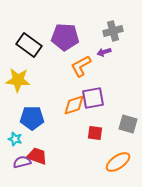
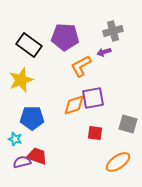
yellow star: moved 3 px right; rotated 25 degrees counterclockwise
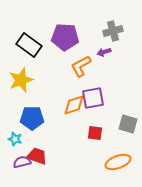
orange ellipse: rotated 15 degrees clockwise
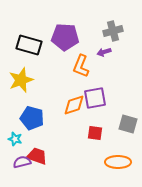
black rectangle: rotated 20 degrees counterclockwise
orange L-shape: rotated 40 degrees counterclockwise
purple square: moved 2 px right
blue pentagon: rotated 15 degrees clockwise
orange ellipse: rotated 20 degrees clockwise
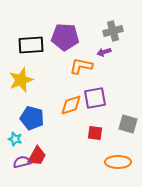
black rectangle: moved 2 px right; rotated 20 degrees counterclockwise
orange L-shape: rotated 80 degrees clockwise
orange diamond: moved 3 px left
red trapezoid: rotated 100 degrees clockwise
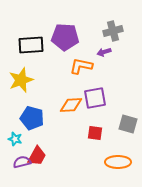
orange diamond: rotated 15 degrees clockwise
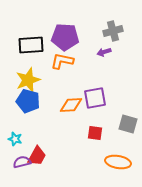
orange L-shape: moved 19 px left, 5 px up
yellow star: moved 7 px right
blue pentagon: moved 4 px left, 17 px up
orange ellipse: rotated 10 degrees clockwise
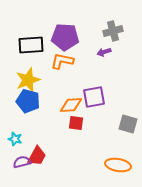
purple square: moved 1 px left, 1 px up
red square: moved 19 px left, 10 px up
orange ellipse: moved 3 px down
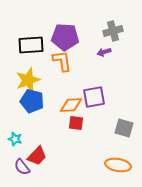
orange L-shape: rotated 70 degrees clockwise
blue pentagon: moved 4 px right
gray square: moved 4 px left, 4 px down
red trapezoid: rotated 15 degrees clockwise
purple semicircle: moved 5 px down; rotated 114 degrees counterclockwise
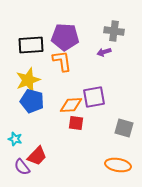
gray cross: moved 1 px right; rotated 24 degrees clockwise
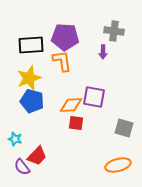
purple arrow: moved 1 px left; rotated 72 degrees counterclockwise
yellow star: moved 1 px right, 2 px up
purple square: rotated 20 degrees clockwise
orange ellipse: rotated 25 degrees counterclockwise
